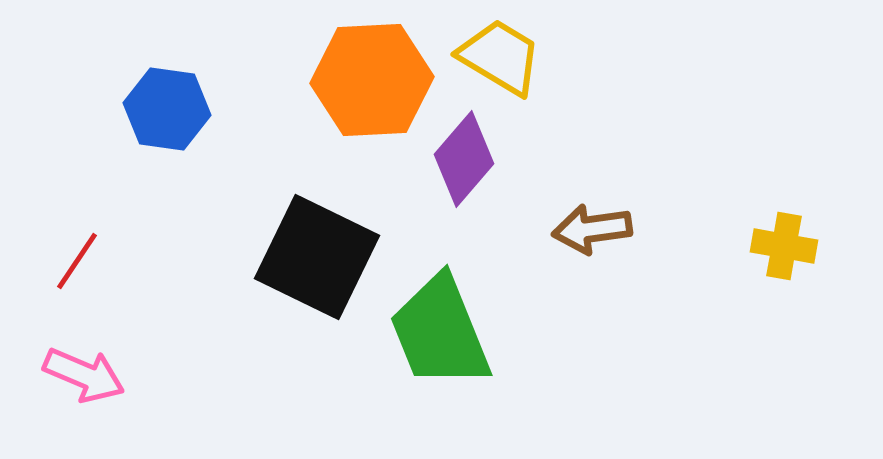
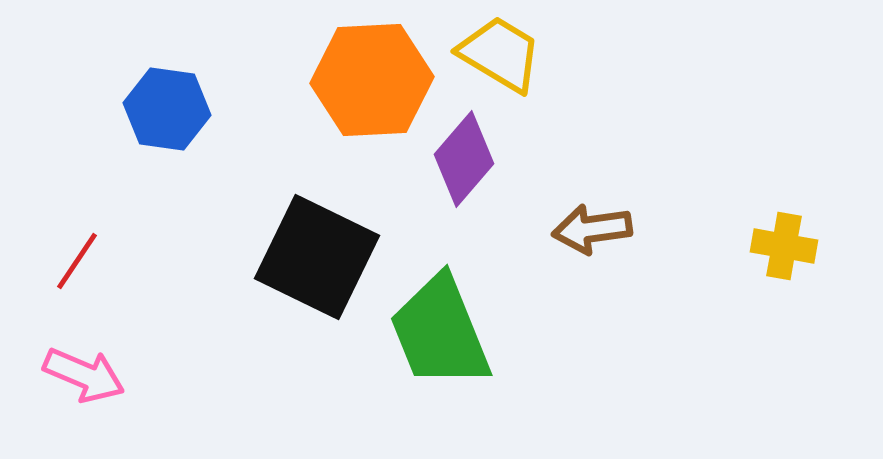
yellow trapezoid: moved 3 px up
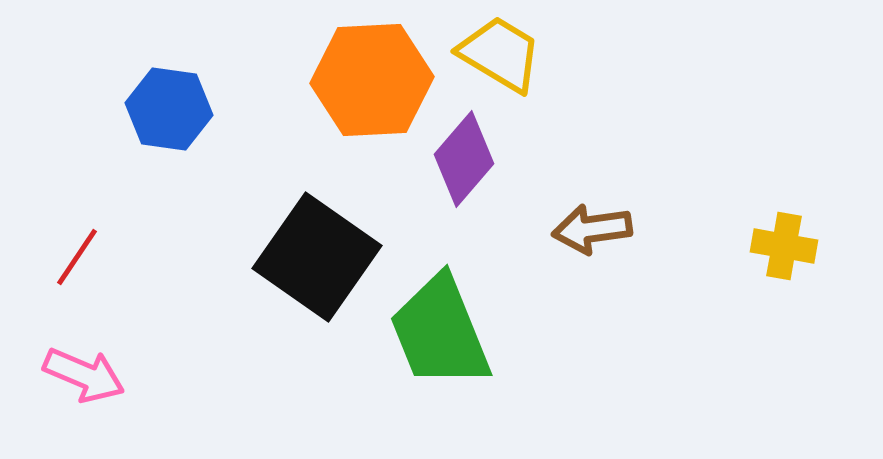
blue hexagon: moved 2 px right
black square: rotated 9 degrees clockwise
red line: moved 4 px up
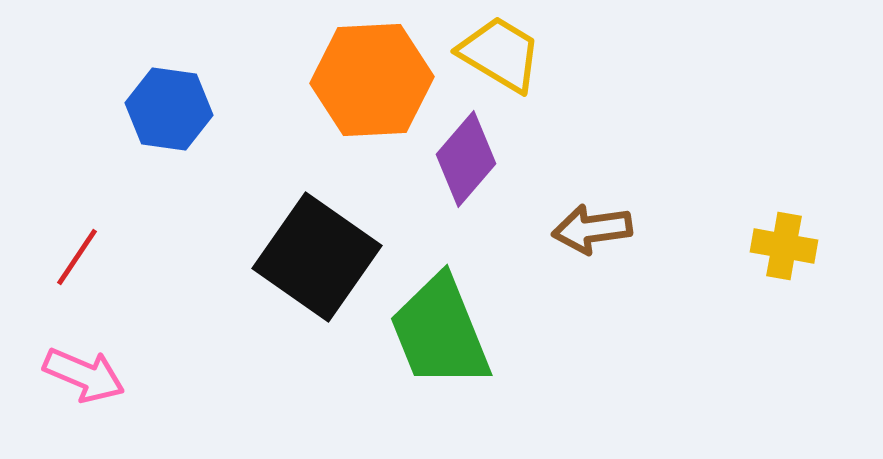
purple diamond: moved 2 px right
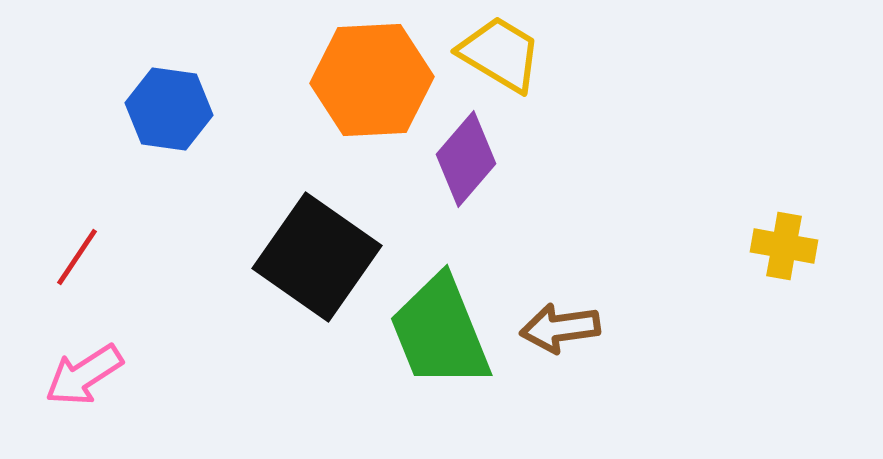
brown arrow: moved 32 px left, 99 px down
pink arrow: rotated 124 degrees clockwise
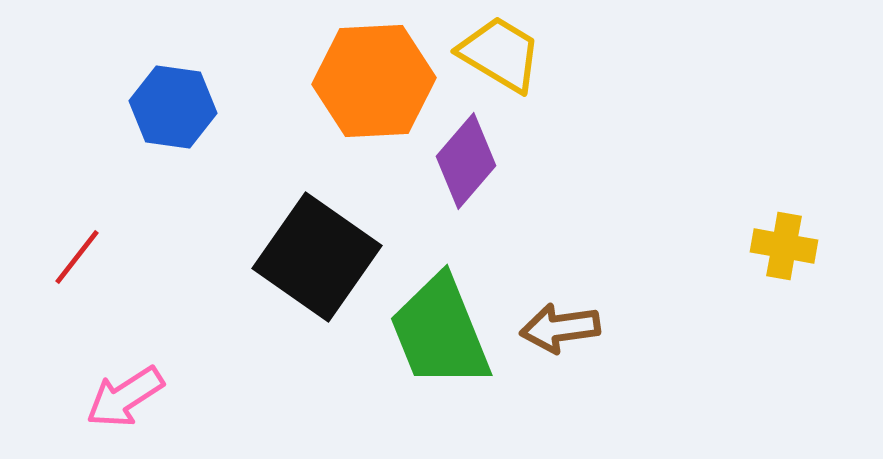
orange hexagon: moved 2 px right, 1 px down
blue hexagon: moved 4 px right, 2 px up
purple diamond: moved 2 px down
red line: rotated 4 degrees clockwise
pink arrow: moved 41 px right, 22 px down
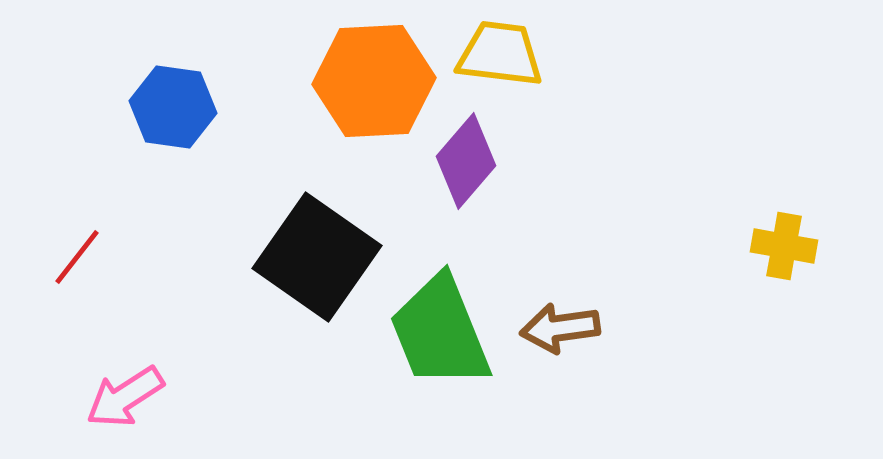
yellow trapezoid: rotated 24 degrees counterclockwise
